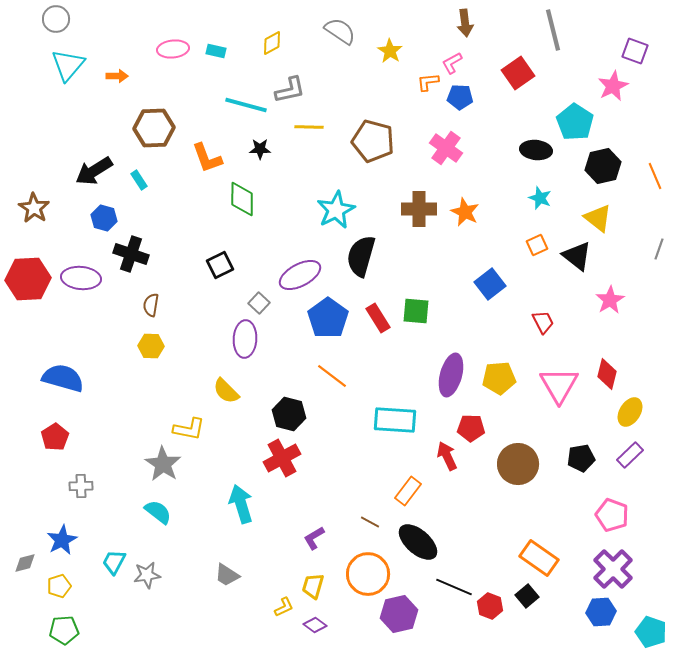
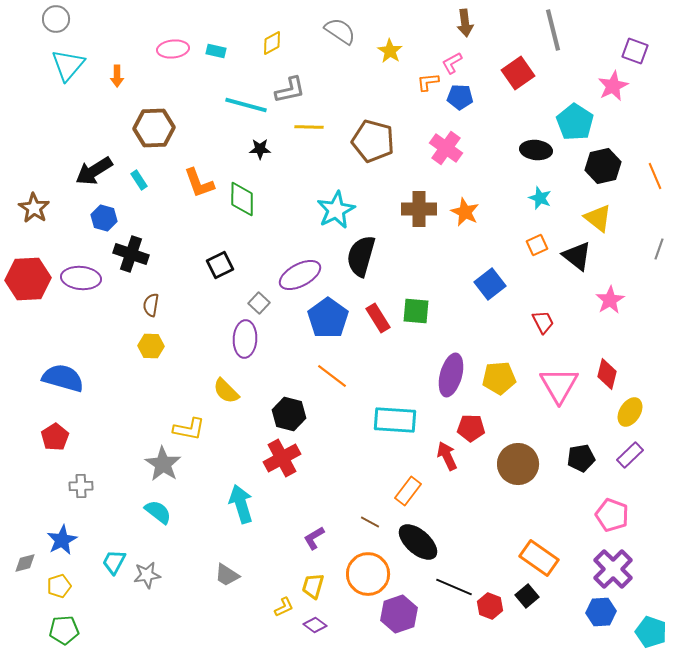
orange arrow at (117, 76): rotated 90 degrees clockwise
orange L-shape at (207, 158): moved 8 px left, 25 px down
purple hexagon at (399, 614): rotated 6 degrees counterclockwise
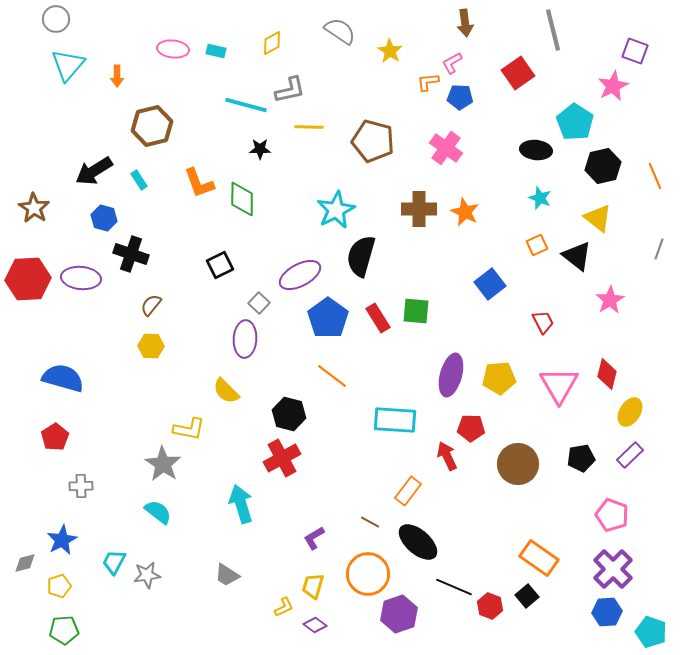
pink ellipse at (173, 49): rotated 12 degrees clockwise
brown hexagon at (154, 128): moved 2 px left, 2 px up; rotated 12 degrees counterclockwise
brown semicircle at (151, 305): rotated 30 degrees clockwise
blue hexagon at (601, 612): moved 6 px right
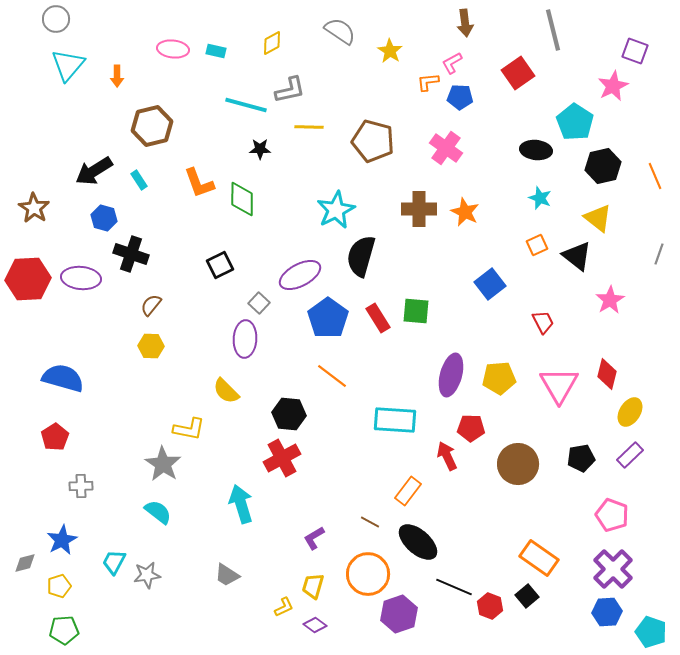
gray line at (659, 249): moved 5 px down
black hexagon at (289, 414): rotated 8 degrees counterclockwise
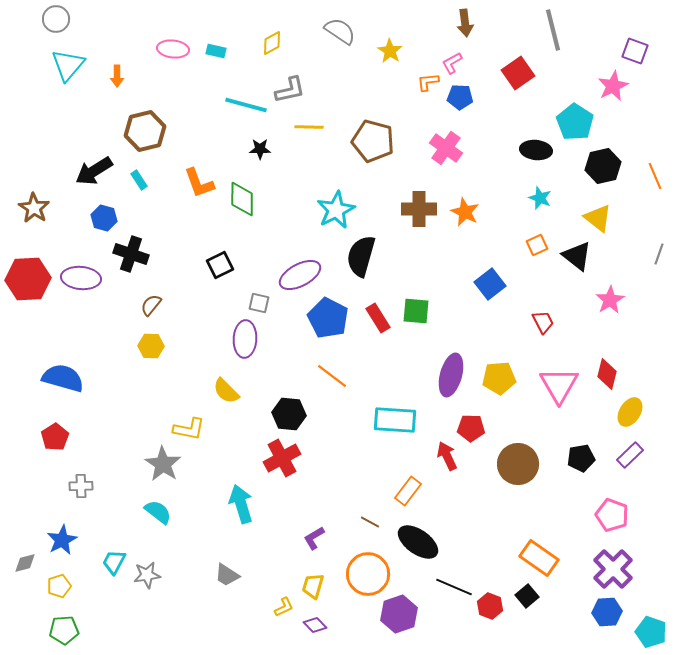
brown hexagon at (152, 126): moved 7 px left, 5 px down
gray square at (259, 303): rotated 30 degrees counterclockwise
blue pentagon at (328, 318): rotated 9 degrees counterclockwise
black ellipse at (418, 542): rotated 6 degrees counterclockwise
purple diamond at (315, 625): rotated 10 degrees clockwise
